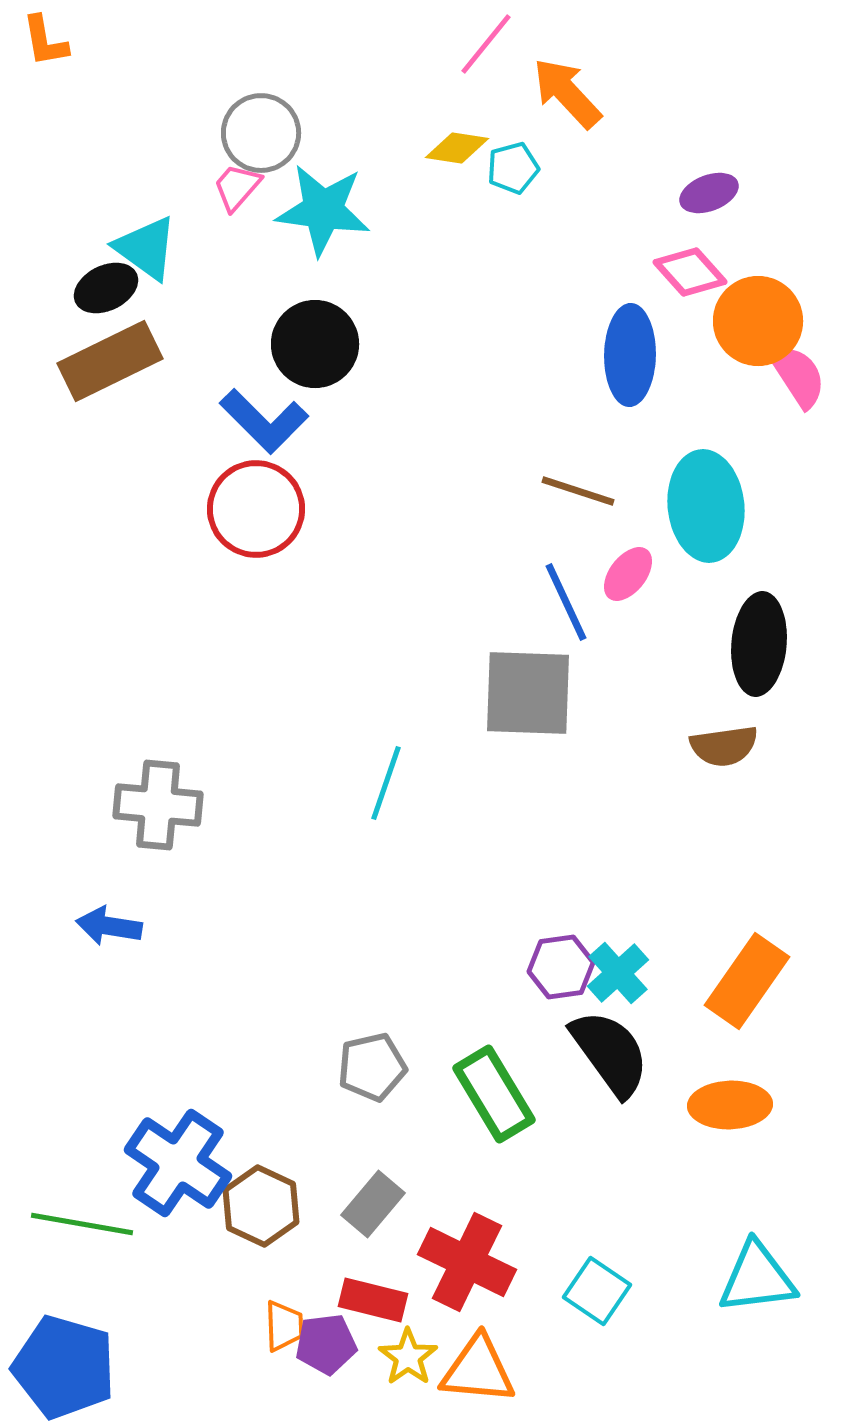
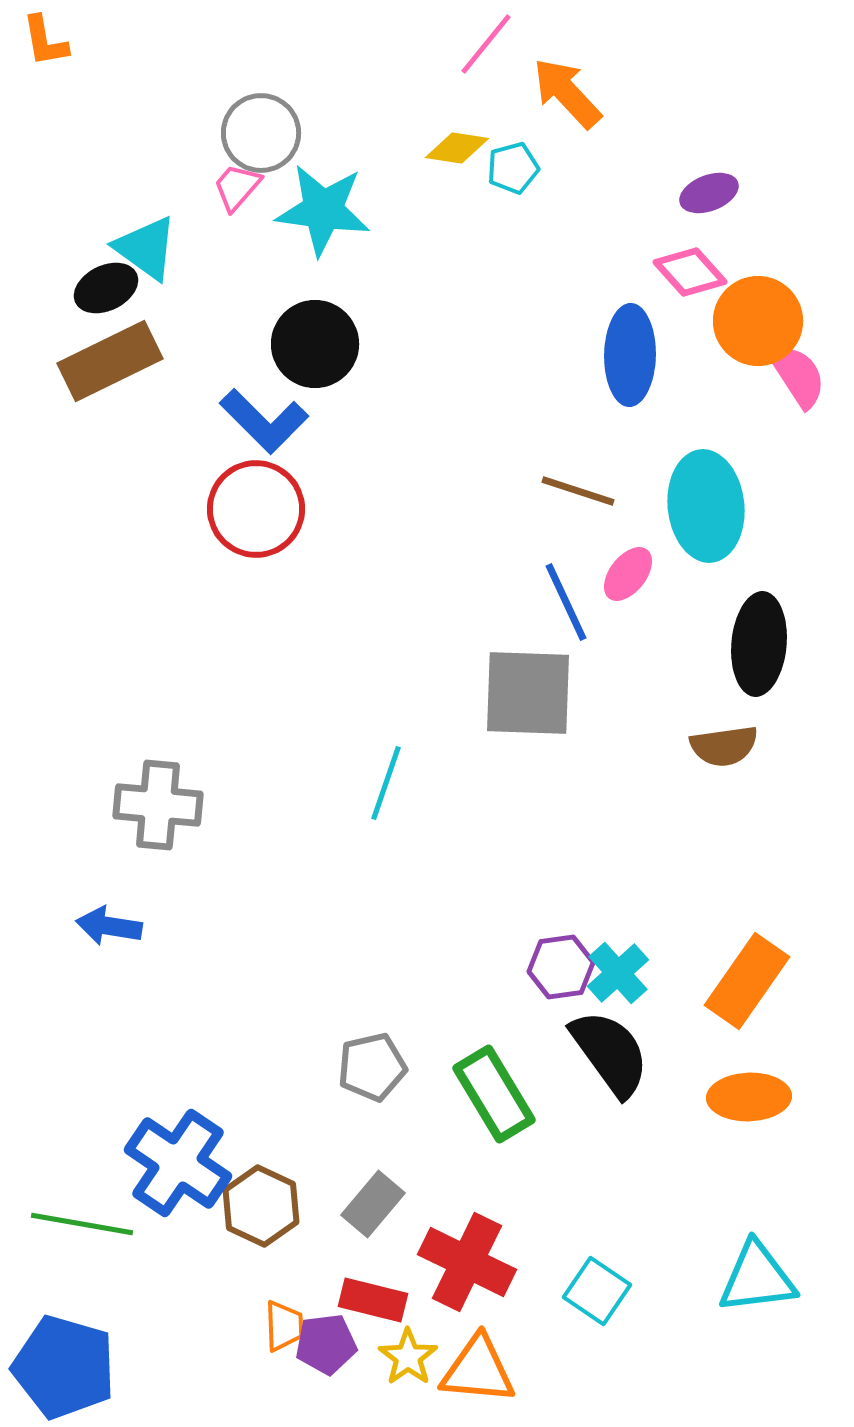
orange ellipse at (730, 1105): moved 19 px right, 8 px up
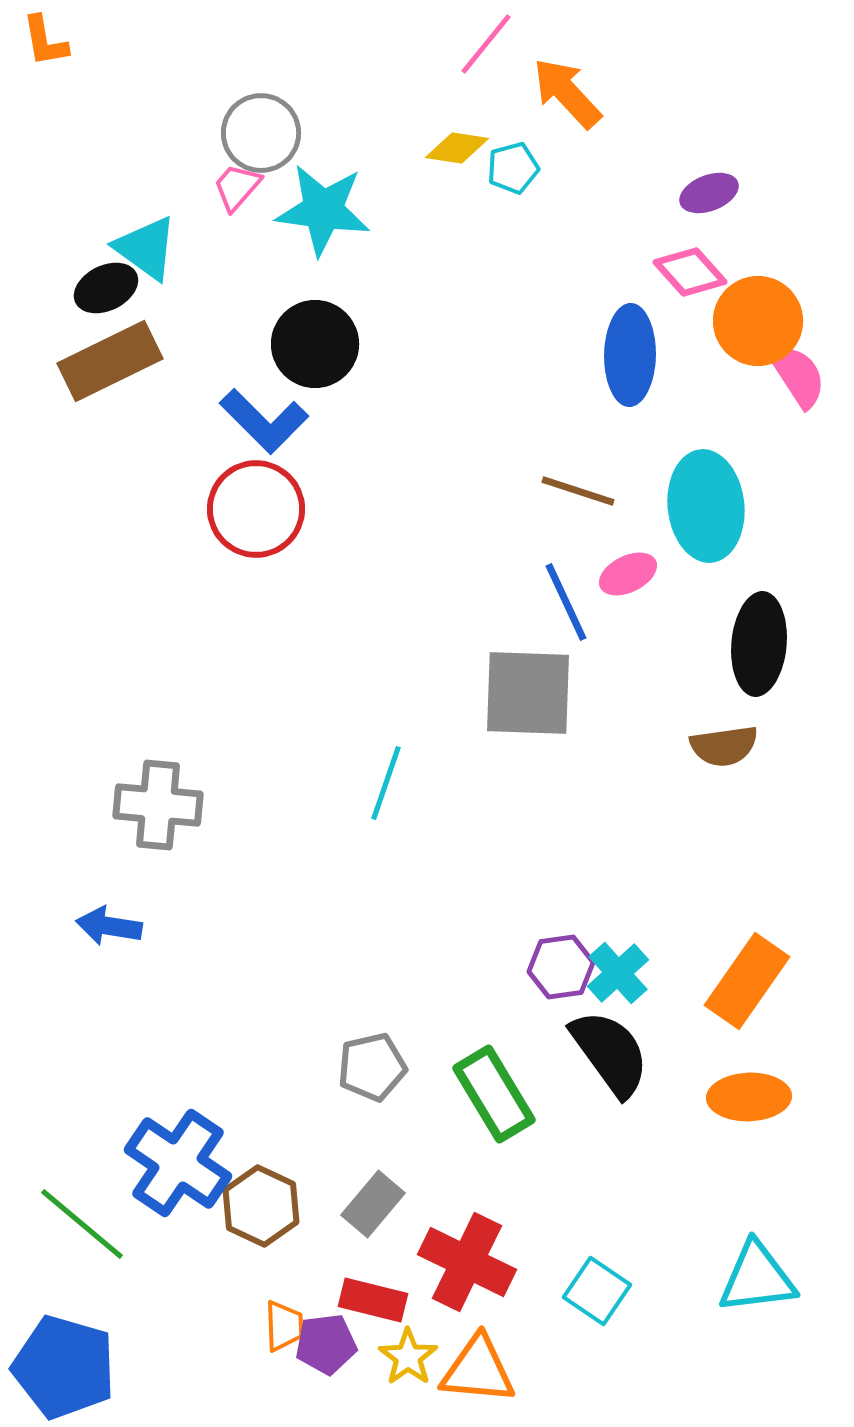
pink ellipse at (628, 574): rotated 26 degrees clockwise
green line at (82, 1224): rotated 30 degrees clockwise
